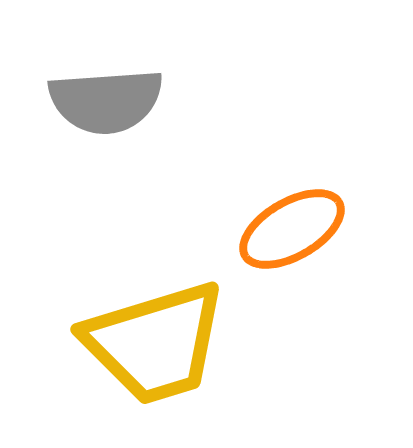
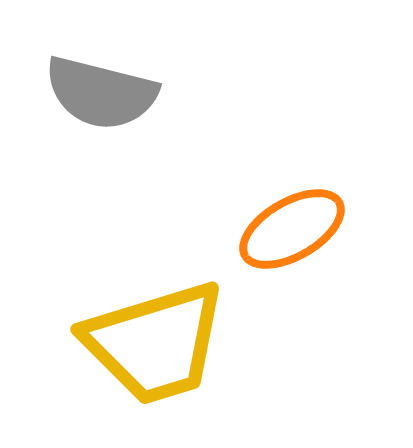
gray semicircle: moved 5 px left, 8 px up; rotated 18 degrees clockwise
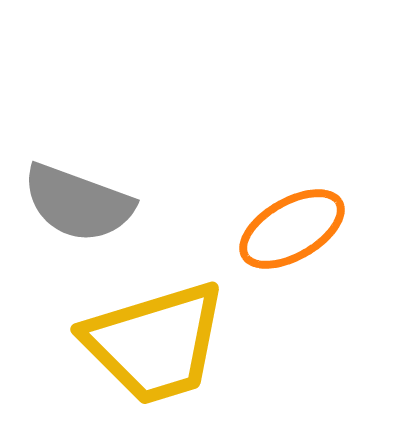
gray semicircle: moved 23 px left, 110 px down; rotated 6 degrees clockwise
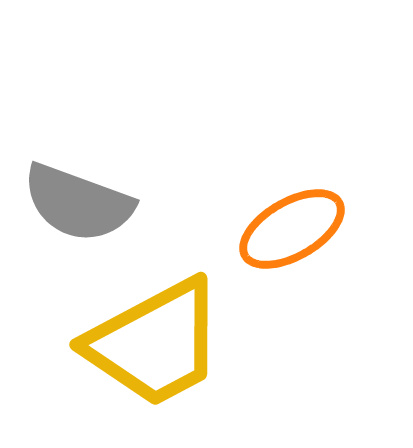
yellow trapezoid: rotated 11 degrees counterclockwise
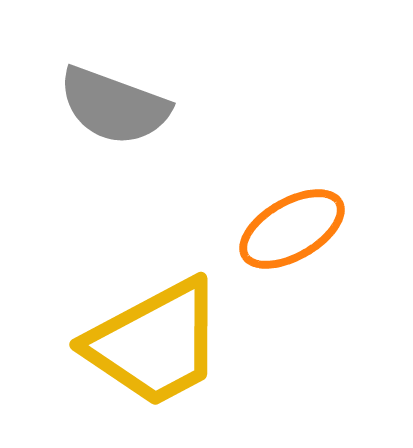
gray semicircle: moved 36 px right, 97 px up
